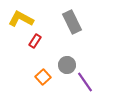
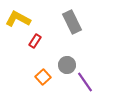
yellow L-shape: moved 3 px left
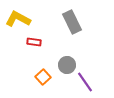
red rectangle: moved 1 px left, 1 px down; rotated 64 degrees clockwise
